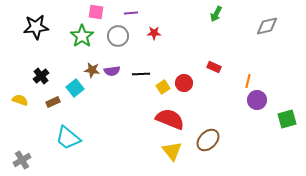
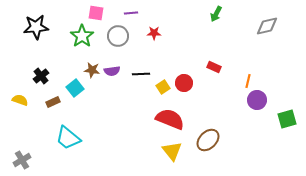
pink square: moved 1 px down
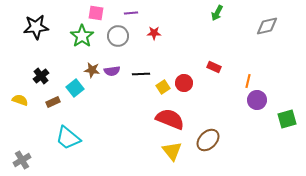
green arrow: moved 1 px right, 1 px up
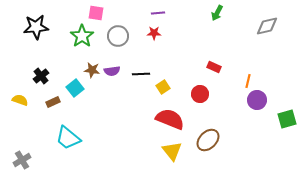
purple line: moved 27 px right
red circle: moved 16 px right, 11 px down
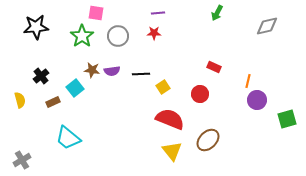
yellow semicircle: rotated 56 degrees clockwise
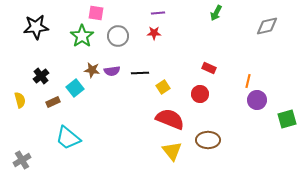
green arrow: moved 1 px left
red rectangle: moved 5 px left, 1 px down
black line: moved 1 px left, 1 px up
brown ellipse: rotated 45 degrees clockwise
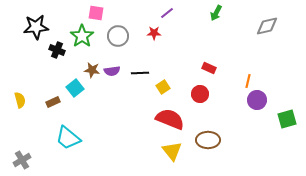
purple line: moved 9 px right; rotated 32 degrees counterclockwise
black cross: moved 16 px right, 26 px up; rotated 28 degrees counterclockwise
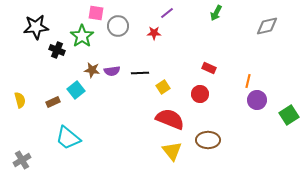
gray circle: moved 10 px up
cyan square: moved 1 px right, 2 px down
green square: moved 2 px right, 4 px up; rotated 18 degrees counterclockwise
